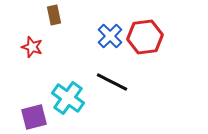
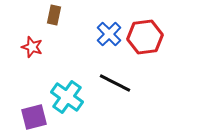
brown rectangle: rotated 24 degrees clockwise
blue cross: moved 1 px left, 2 px up
black line: moved 3 px right, 1 px down
cyan cross: moved 1 px left, 1 px up
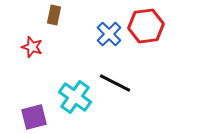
red hexagon: moved 1 px right, 11 px up
cyan cross: moved 8 px right
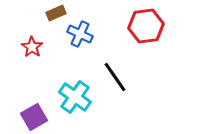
brown rectangle: moved 2 px right, 2 px up; rotated 54 degrees clockwise
blue cross: moved 29 px left; rotated 20 degrees counterclockwise
red star: rotated 15 degrees clockwise
black line: moved 6 px up; rotated 28 degrees clockwise
purple square: rotated 16 degrees counterclockwise
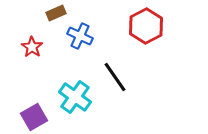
red hexagon: rotated 20 degrees counterclockwise
blue cross: moved 2 px down
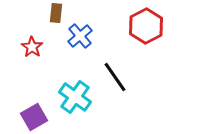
brown rectangle: rotated 60 degrees counterclockwise
blue cross: rotated 25 degrees clockwise
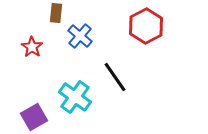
blue cross: rotated 10 degrees counterclockwise
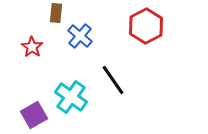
black line: moved 2 px left, 3 px down
cyan cross: moved 4 px left
purple square: moved 2 px up
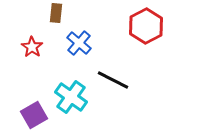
blue cross: moved 1 px left, 7 px down
black line: rotated 28 degrees counterclockwise
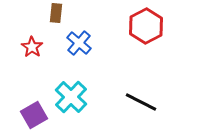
black line: moved 28 px right, 22 px down
cyan cross: rotated 8 degrees clockwise
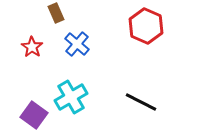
brown rectangle: rotated 30 degrees counterclockwise
red hexagon: rotated 8 degrees counterclockwise
blue cross: moved 2 px left, 1 px down
cyan cross: rotated 16 degrees clockwise
purple square: rotated 24 degrees counterclockwise
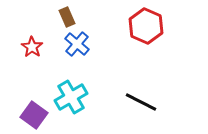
brown rectangle: moved 11 px right, 4 px down
